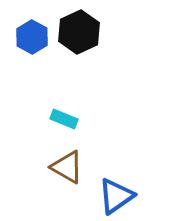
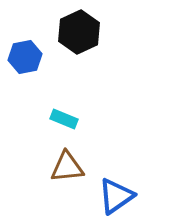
blue hexagon: moved 7 px left, 20 px down; rotated 20 degrees clockwise
brown triangle: rotated 36 degrees counterclockwise
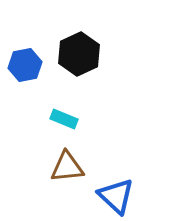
black hexagon: moved 22 px down
blue hexagon: moved 8 px down
blue triangle: rotated 42 degrees counterclockwise
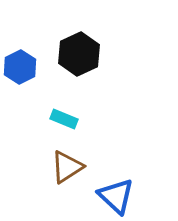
blue hexagon: moved 5 px left, 2 px down; rotated 16 degrees counterclockwise
brown triangle: rotated 27 degrees counterclockwise
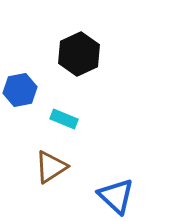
blue hexagon: moved 23 px down; rotated 16 degrees clockwise
brown triangle: moved 16 px left
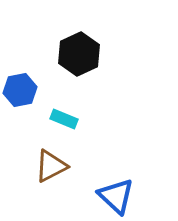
brown triangle: moved 1 px up; rotated 6 degrees clockwise
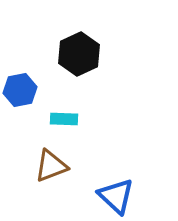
cyan rectangle: rotated 20 degrees counterclockwise
brown triangle: rotated 6 degrees clockwise
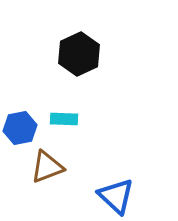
blue hexagon: moved 38 px down
brown triangle: moved 4 px left, 1 px down
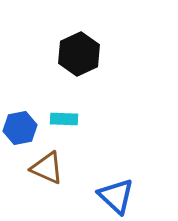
brown triangle: moved 1 px down; rotated 45 degrees clockwise
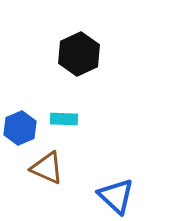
blue hexagon: rotated 12 degrees counterclockwise
